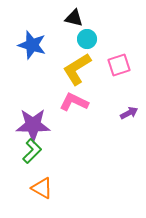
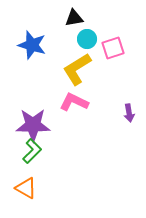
black triangle: rotated 24 degrees counterclockwise
pink square: moved 6 px left, 17 px up
purple arrow: rotated 108 degrees clockwise
orange triangle: moved 16 px left
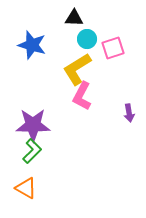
black triangle: rotated 12 degrees clockwise
pink L-shape: moved 8 px right, 6 px up; rotated 88 degrees counterclockwise
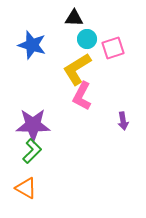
purple arrow: moved 6 px left, 8 px down
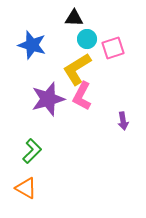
purple star: moved 15 px right, 26 px up; rotated 16 degrees counterclockwise
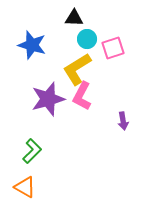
orange triangle: moved 1 px left, 1 px up
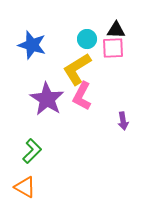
black triangle: moved 42 px right, 12 px down
pink square: rotated 15 degrees clockwise
purple star: moved 1 px left; rotated 24 degrees counterclockwise
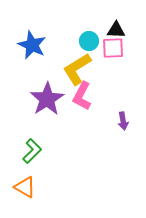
cyan circle: moved 2 px right, 2 px down
blue star: rotated 8 degrees clockwise
purple star: rotated 8 degrees clockwise
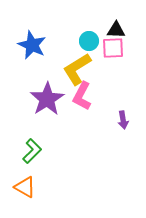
purple arrow: moved 1 px up
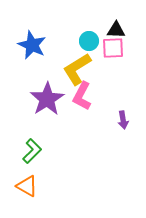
orange triangle: moved 2 px right, 1 px up
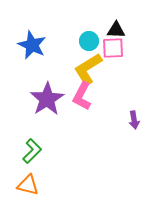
yellow L-shape: moved 11 px right
purple arrow: moved 11 px right
orange triangle: moved 1 px right, 1 px up; rotated 15 degrees counterclockwise
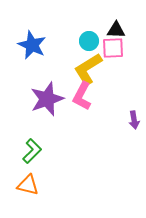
purple star: rotated 12 degrees clockwise
